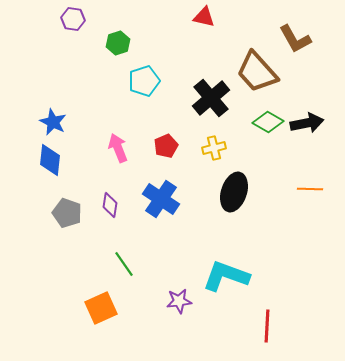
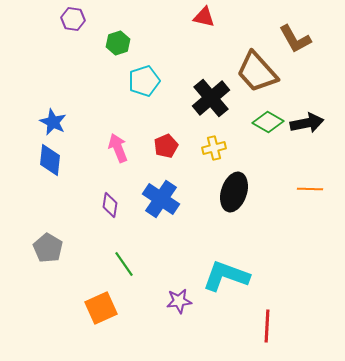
gray pentagon: moved 19 px left, 35 px down; rotated 12 degrees clockwise
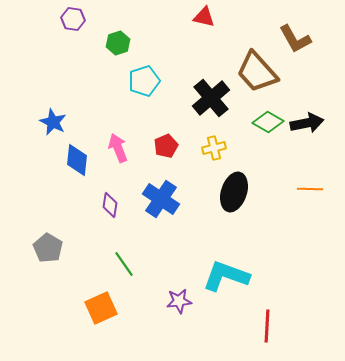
blue diamond: moved 27 px right
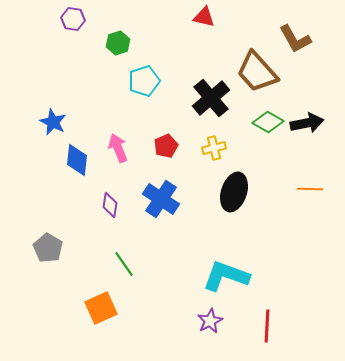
purple star: moved 31 px right, 20 px down; rotated 20 degrees counterclockwise
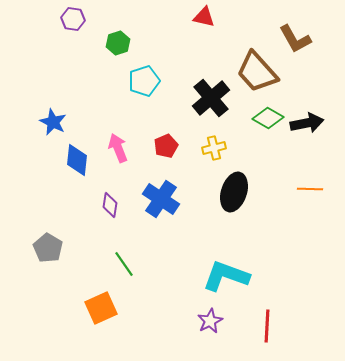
green diamond: moved 4 px up
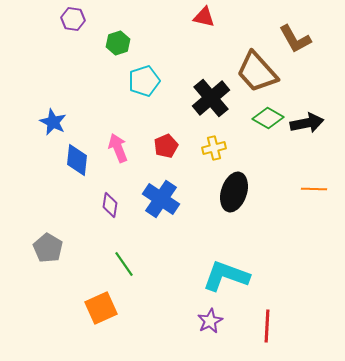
orange line: moved 4 px right
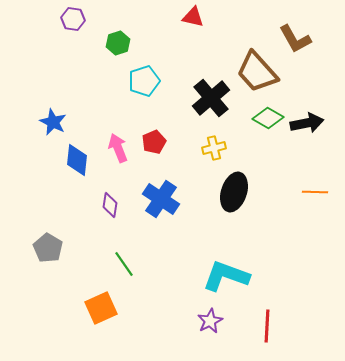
red triangle: moved 11 px left
red pentagon: moved 12 px left, 4 px up
orange line: moved 1 px right, 3 px down
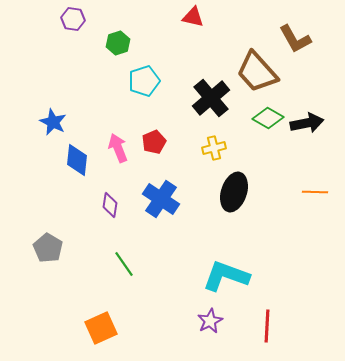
orange square: moved 20 px down
